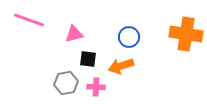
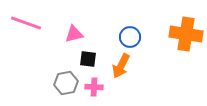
pink line: moved 3 px left, 3 px down
blue circle: moved 1 px right
orange arrow: rotated 45 degrees counterclockwise
pink cross: moved 2 px left
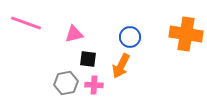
pink cross: moved 2 px up
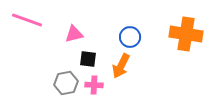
pink line: moved 1 px right, 3 px up
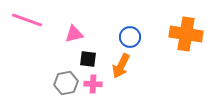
pink cross: moved 1 px left, 1 px up
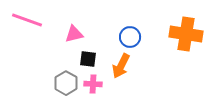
gray hexagon: rotated 20 degrees counterclockwise
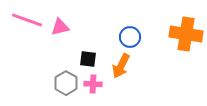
pink triangle: moved 14 px left, 7 px up
